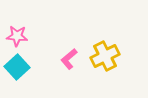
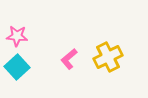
yellow cross: moved 3 px right, 1 px down
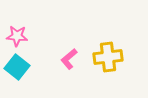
yellow cross: rotated 20 degrees clockwise
cyan square: rotated 10 degrees counterclockwise
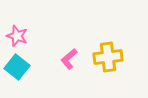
pink star: rotated 15 degrees clockwise
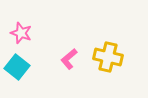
pink star: moved 4 px right, 3 px up
yellow cross: rotated 20 degrees clockwise
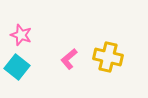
pink star: moved 2 px down
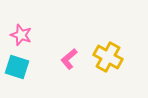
yellow cross: rotated 16 degrees clockwise
cyan square: rotated 20 degrees counterclockwise
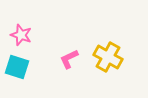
pink L-shape: rotated 15 degrees clockwise
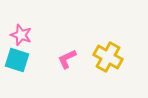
pink L-shape: moved 2 px left
cyan square: moved 7 px up
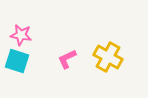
pink star: rotated 10 degrees counterclockwise
cyan square: moved 1 px down
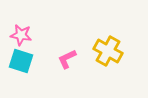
yellow cross: moved 6 px up
cyan square: moved 4 px right
